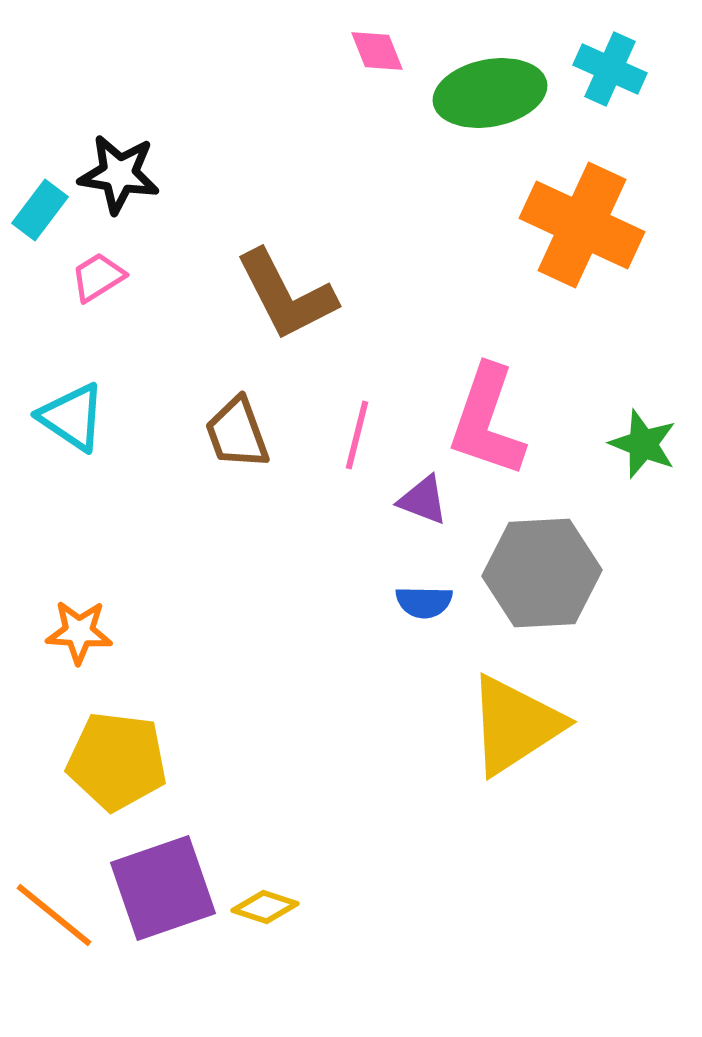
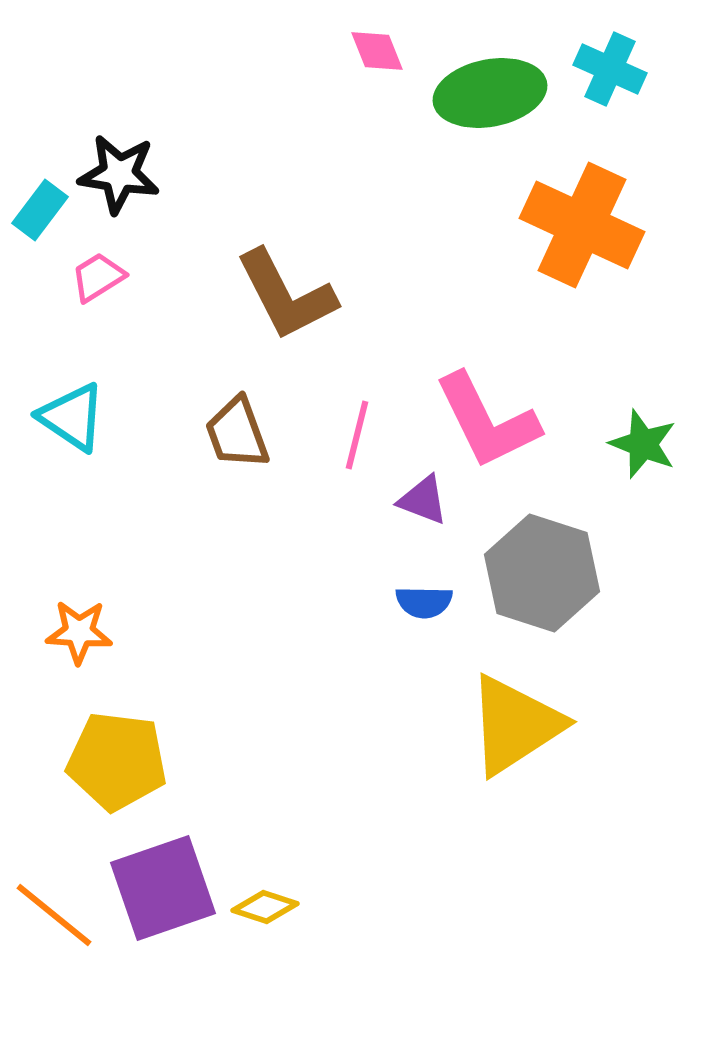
pink L-shape: rotated 45 degrees counterclockwise
gray hexagon: rotated 21 degrees clockwise
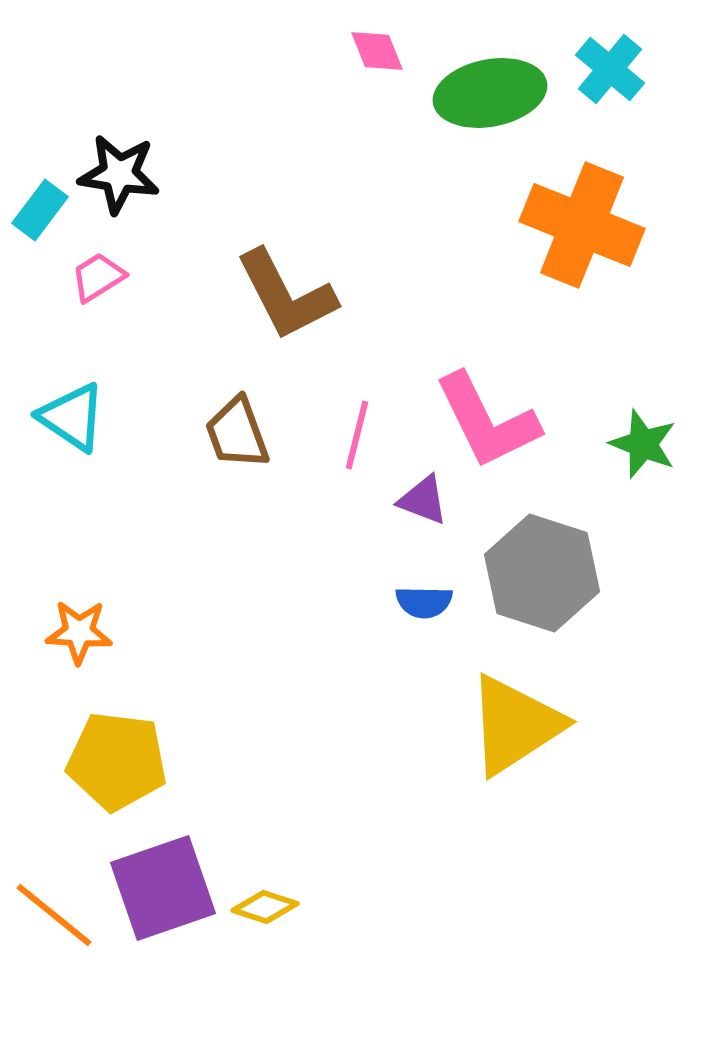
cyan cross: rotated 16 degrees clockwise
orange cross: rotated 3 degrees counterclockwise
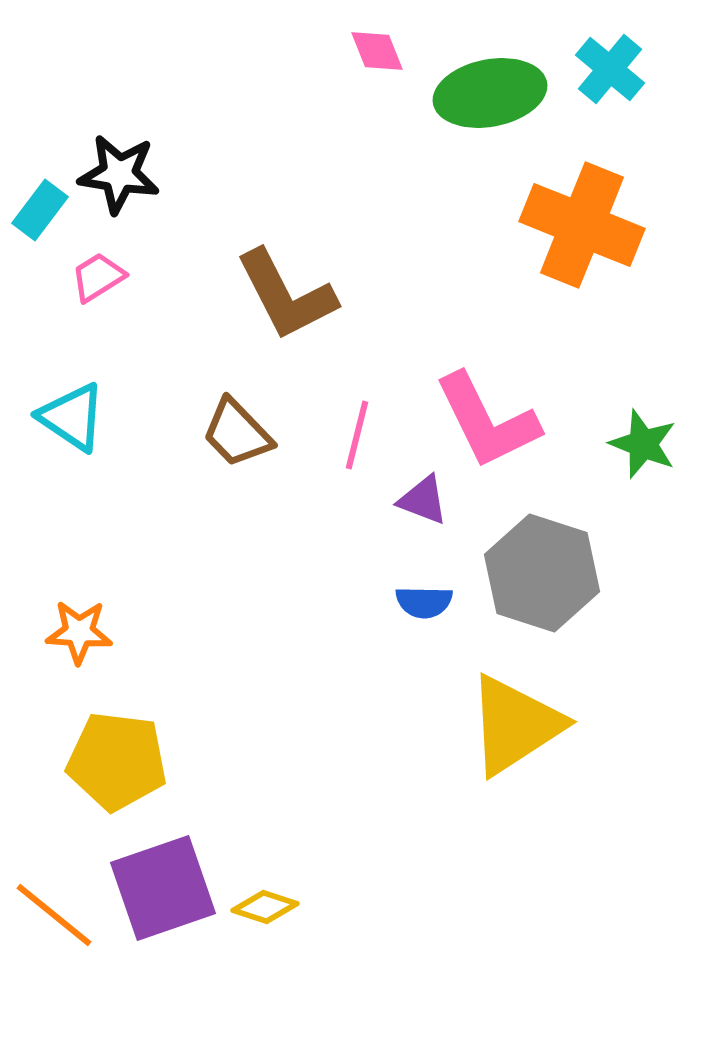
brown trapezoid: rotated 24 degrees counterclockwise
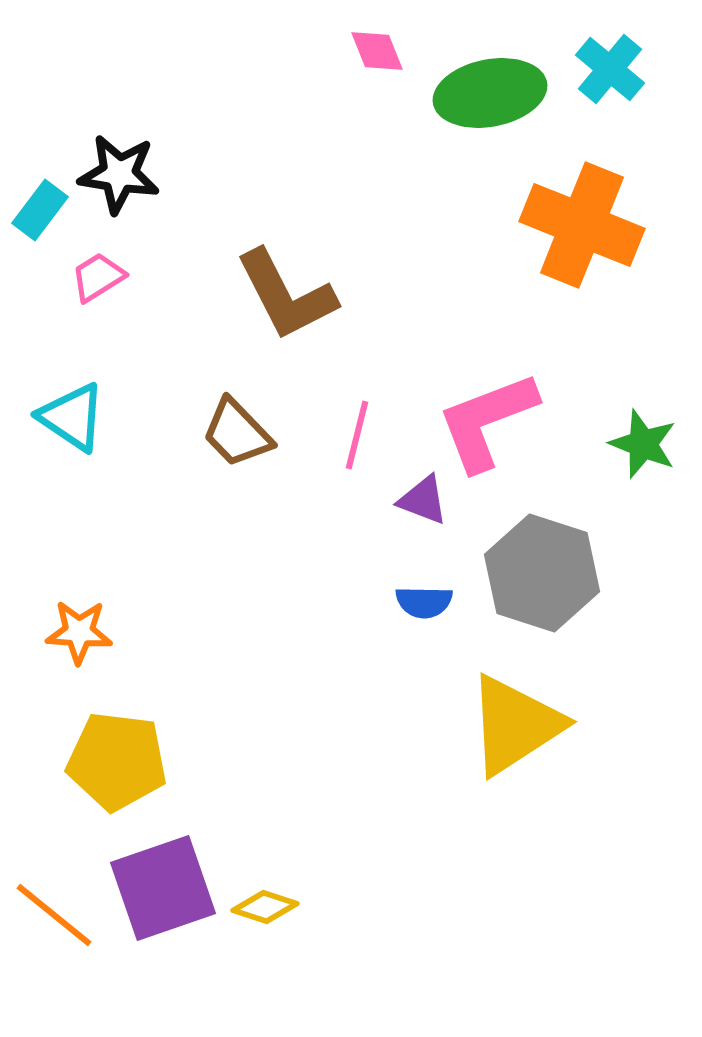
pink L-shape: rotated 95 degrees clockwise
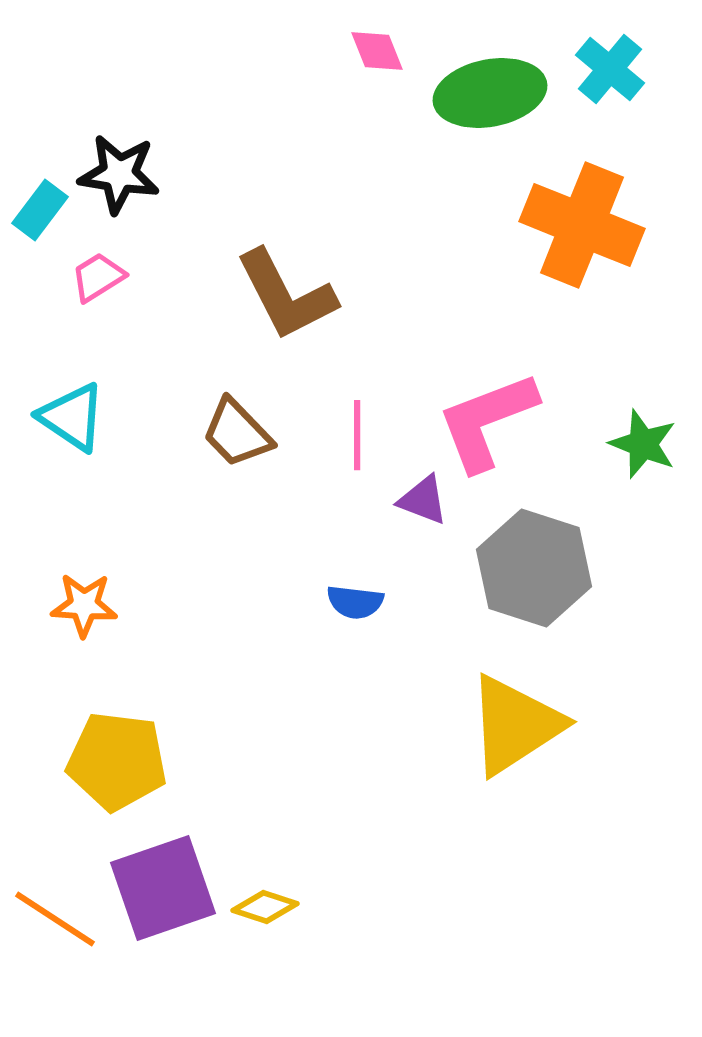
pink line: rotated 14 degrees counterclockwise
gray hexagon: moved 8 px left, 5 px up
blue semicircle: moved 69 px left; rotated 6 degrees clockwise
orange star: moved 5 px right, 27 px up
orange line: moved 1 px right, 4 px down; rotated 6 degrees counterclockwise
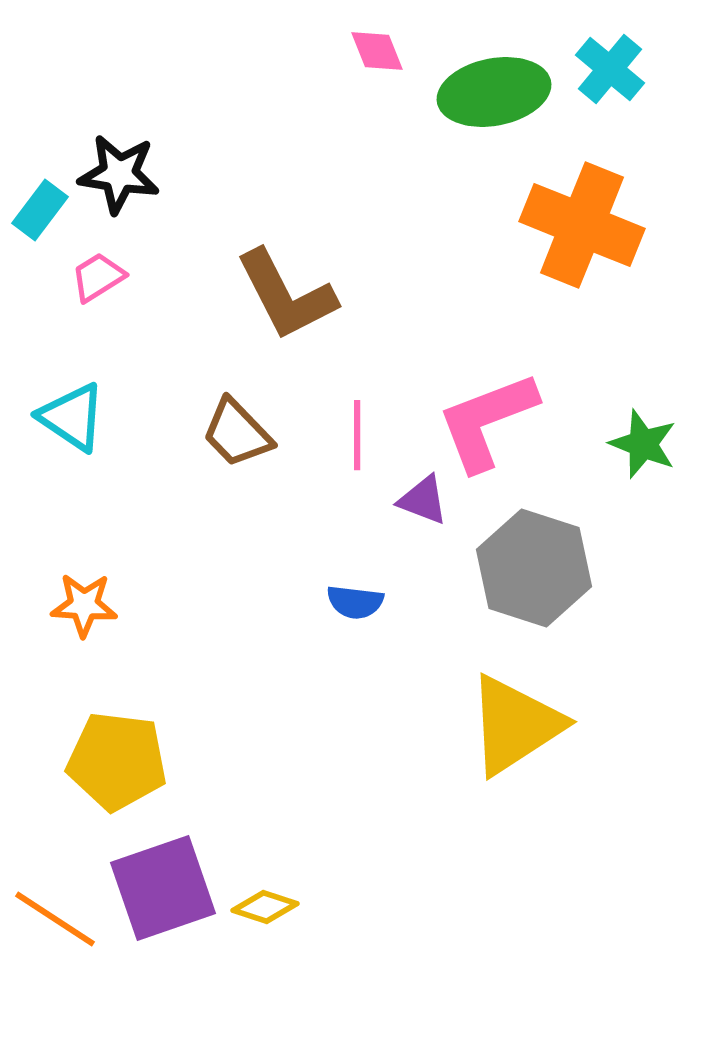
green ellipse: moved 4 px right, 1 px up
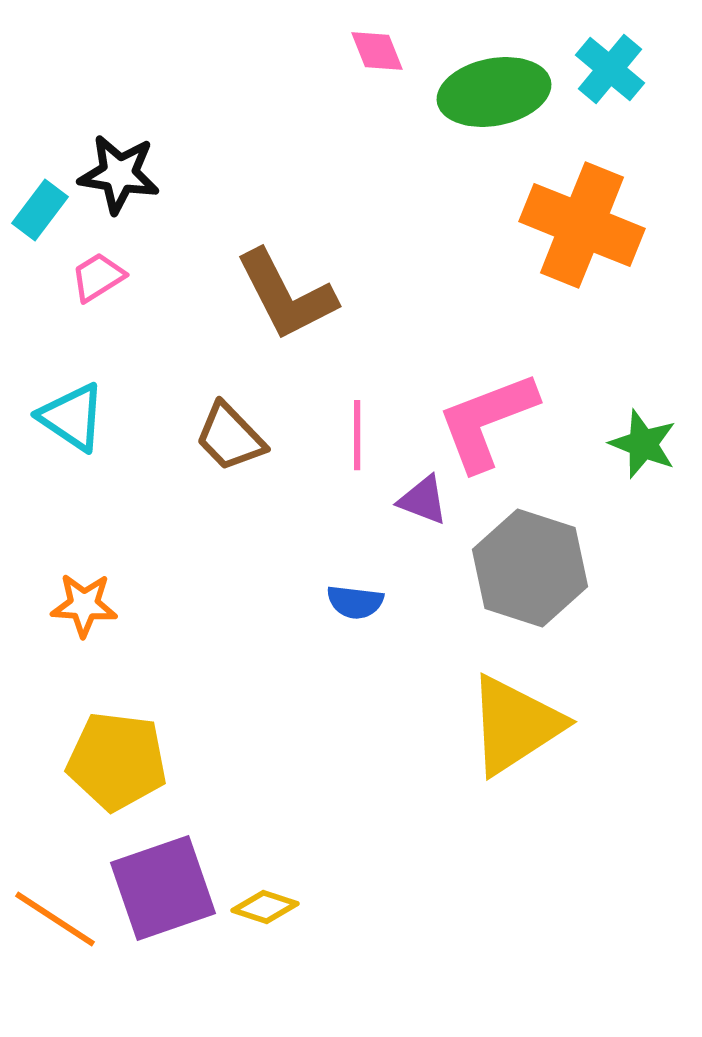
brown trapezoid: moved 7 px left, 4 px down
gray hexagon: moved 4 px left
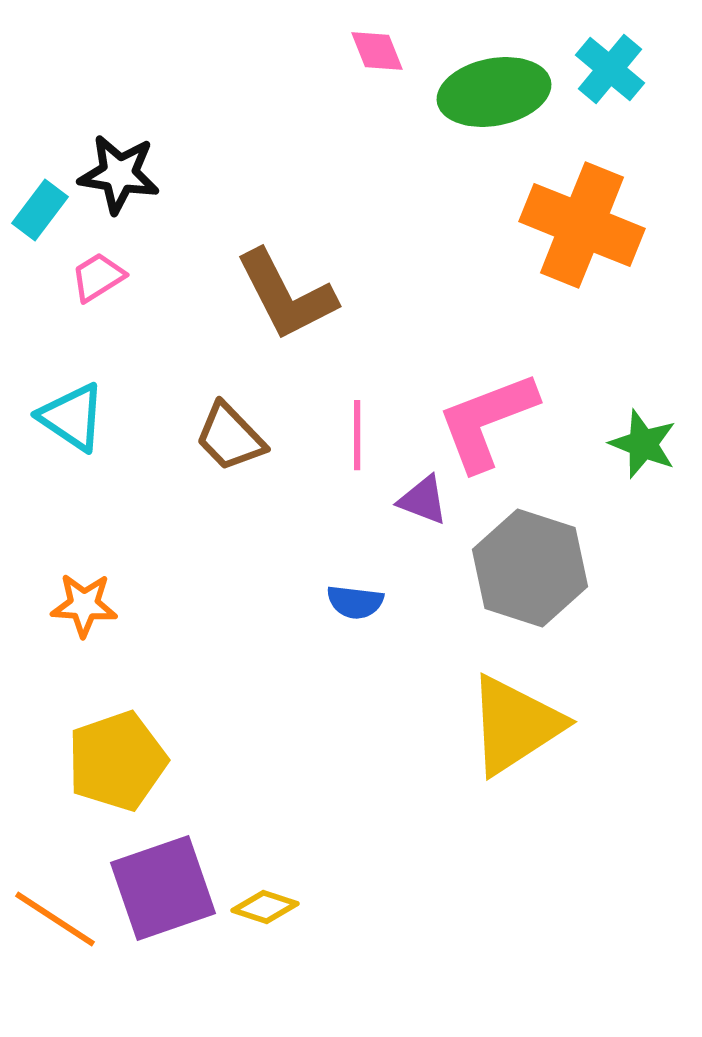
yellow pentagon: rotated 26 degrees counterclockwise
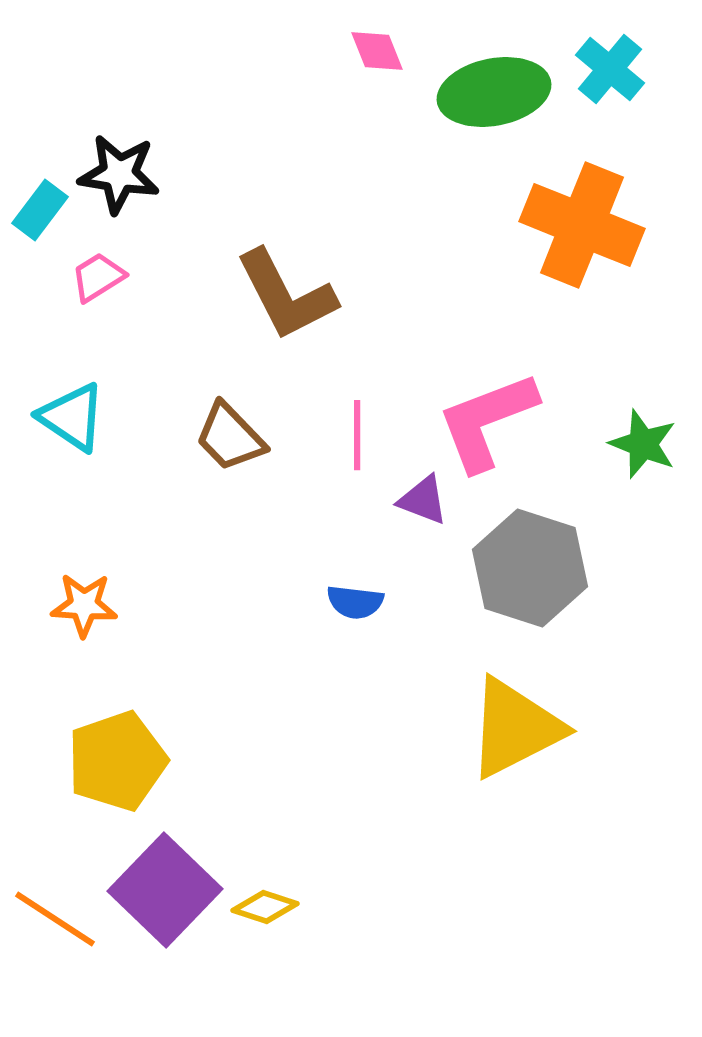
yellow triangle: moved 3 px down; rotated 6 degrees clockwise
purple square: moved 2 px right, 2 px down; rotated 27 degrees counterclockwise
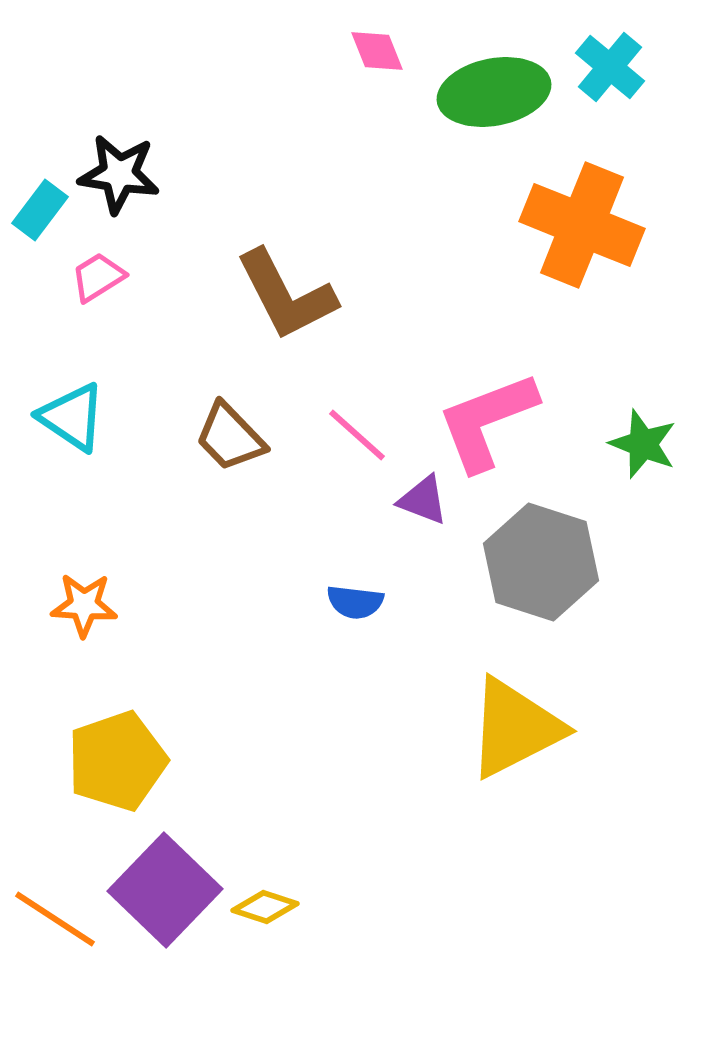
cyan cross: moved 2 px up
pink line: rotated 48 degrees counterclockwise
gray hexagon: moved 11 px right, 6 px up
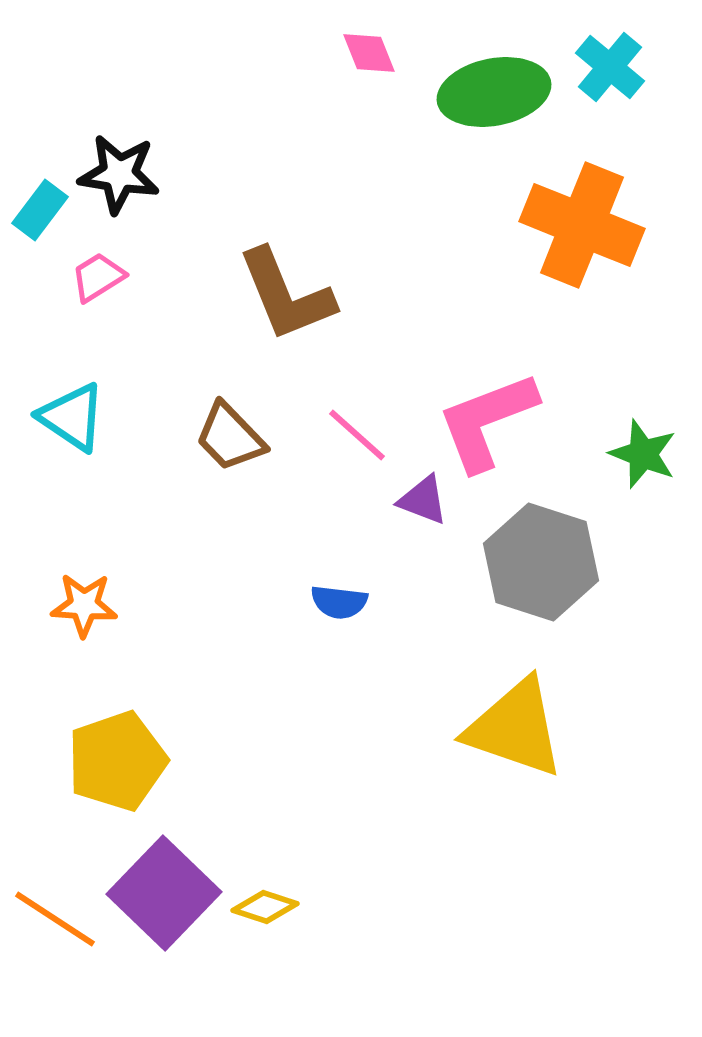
pink diamond: moved 8 px left, 2 px down
brown L-shape: rotated 5 degrees clockwise
green star: moved 10 px down
blue semicircle: moved 16 px left
yellow triangle: rotated 46 degrees clockwise
purple square: moved 1 px left, 3 px down
